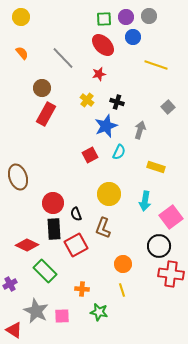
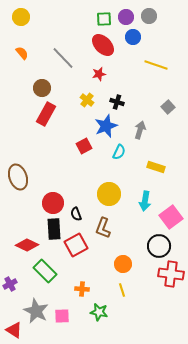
red square at (90, 155): moved 6 px left, 9 px up
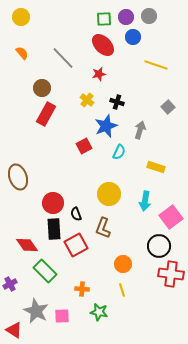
red diamond at (27, 245): rotated 30 degrees clockwise
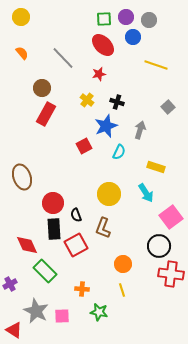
gray circle at (149, 16): moved 4 px down
brown ellipse at (18, 177): moved 4 px right
cyan arrow at (145, 201): moved 1 px right, 8 px up; rotated 42 degrees counterclockwise
black semicircle at (76, 214): moved 1 px down
red diamond at (27, 245): rotated 10 degrees clockwise
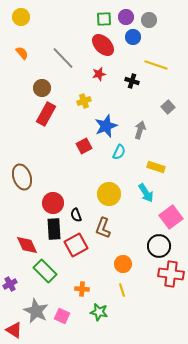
yellow cross at (87, 100): moved 3 px left, 1 px down; rotated 32 degrees clockwise
black cross at (117, 102): moved 15 px right, 21 px up
pink square at (62, 316): rotated 28 degrees clockwise
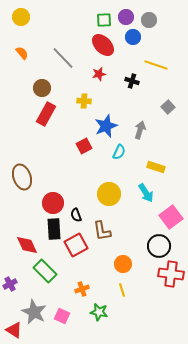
green square at (104, 19): moved 1 px down
yellow cross at (84, 101): rotated 24 degrees clockwise
brown L-shape at (103, 228): moved 1 px left, 3 px down; rotated 30 degrees counterclockwise
orange cross at (82, 289): rotated 24 degrees counterclockwise
gray star at (36, 311): moved 2 px left, 1 px down
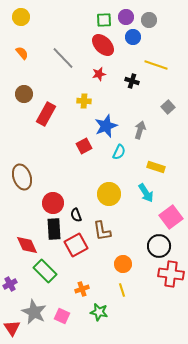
brown circle at (42, 88): moved 18 px left, 6 px down
red triangle at (14, 330): moved 2 px left, 2 px up; rotated 24 degrees clockwise
